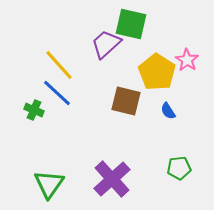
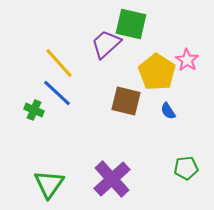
yellow line: moved 2 px up
green pentagon: moved 7 px right
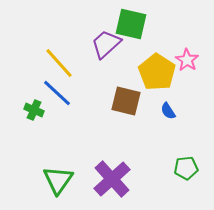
green triangle: moved 9 px right, 4 px up
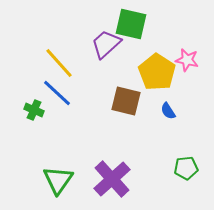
pink star: rotated 20 degrees counterclockwise
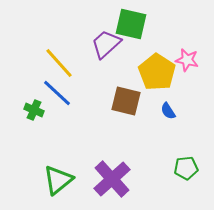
green triangle: rotated 16 degrees clockwise
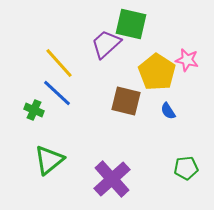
green triangle: moved 9 px left, 20 px up
